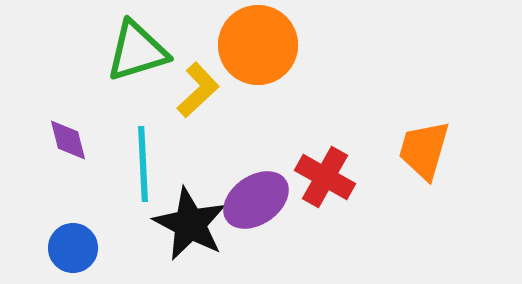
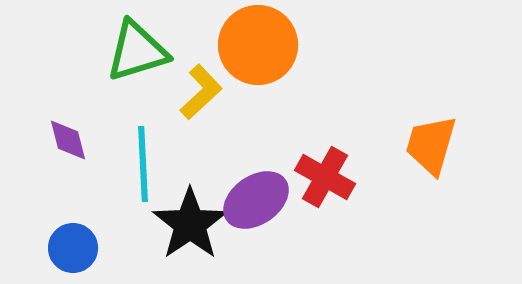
yellow L-shape: moved 3 px right, 2 px down
orange trapezoid: moved 7 px right, 5 px up
black star: rotated 10 degrees clockwise
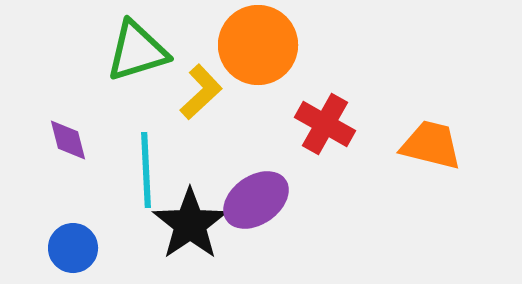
orange trapezoid: rotated 88 degrees clockwise
cyan line: moved 3 px right, 6 px down
red cross: moved 53 px up
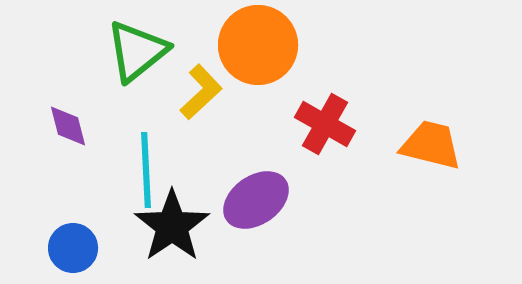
green triangle: rotated 22 degrees counterclockwise
purple diamond: moved 14 px up
black star: moved 18 px left, 2 px down
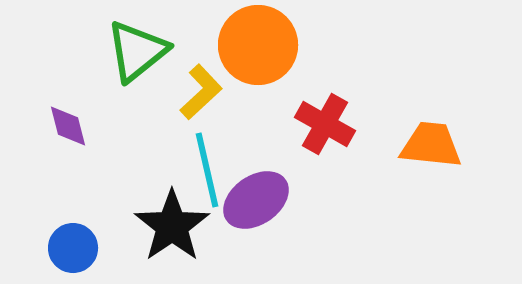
orange trapezoid: rotated 8 degrees counterclockwise
cyan line: moved 61 px right; rotated 10 degrees counterclockwise
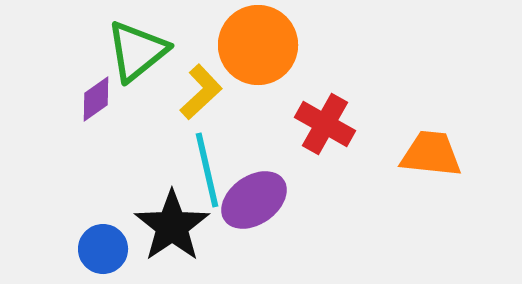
purple diamond: moved 28 px right, 27 px up; rotated 69 degrees clockwise
orange trapezoid: moved 9 px down
purple ellipse: moved 2 px left
blue circle: moved 30 px right, 1 px down
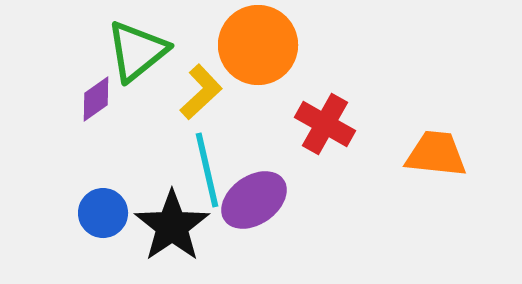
orange trapezoid: moved 5 px right
blue circle: moved 36 px up
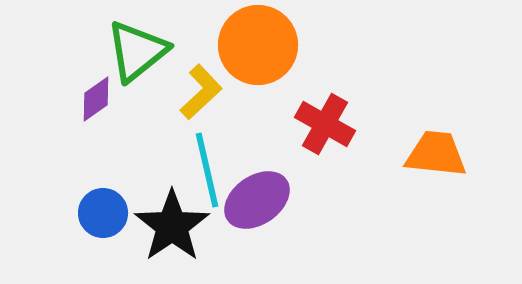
purple ellipse: moved 3 px right
